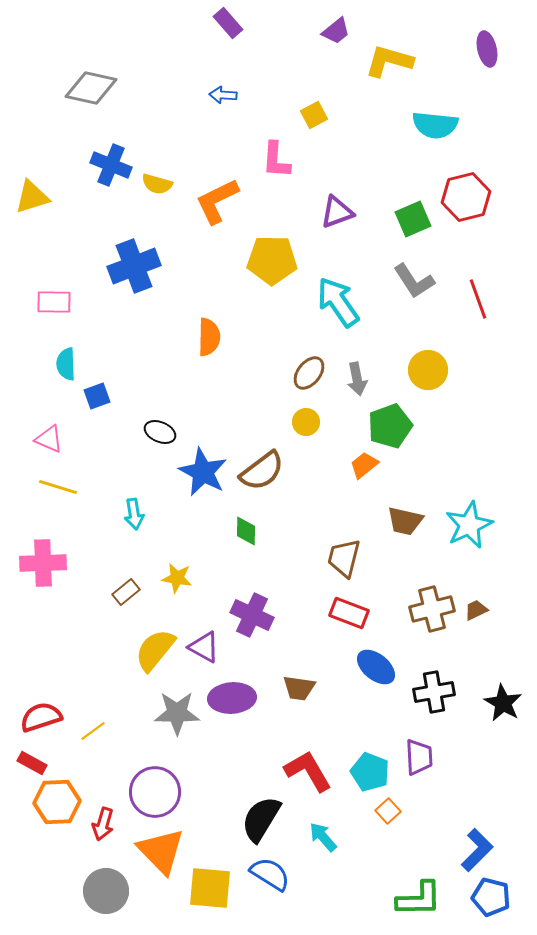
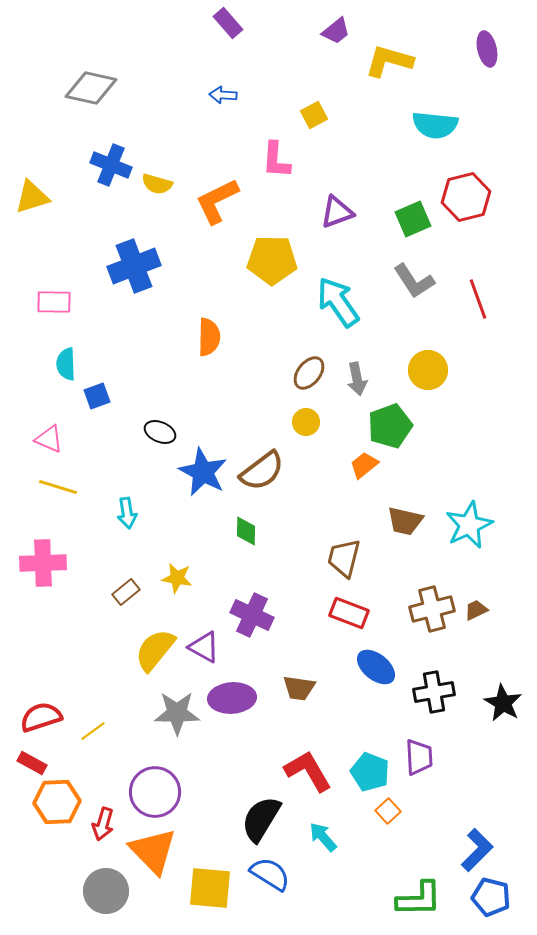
cyan arrow at (134, 514): moved 7 px left, 1 px up
orange triangle at (161, 851): moved 8 px left
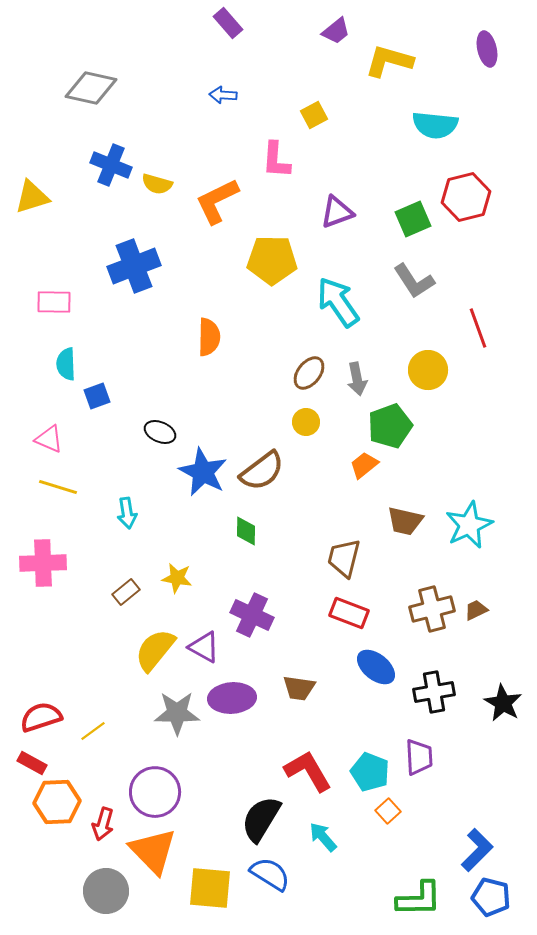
red line at (478, 299): moved 29 px down
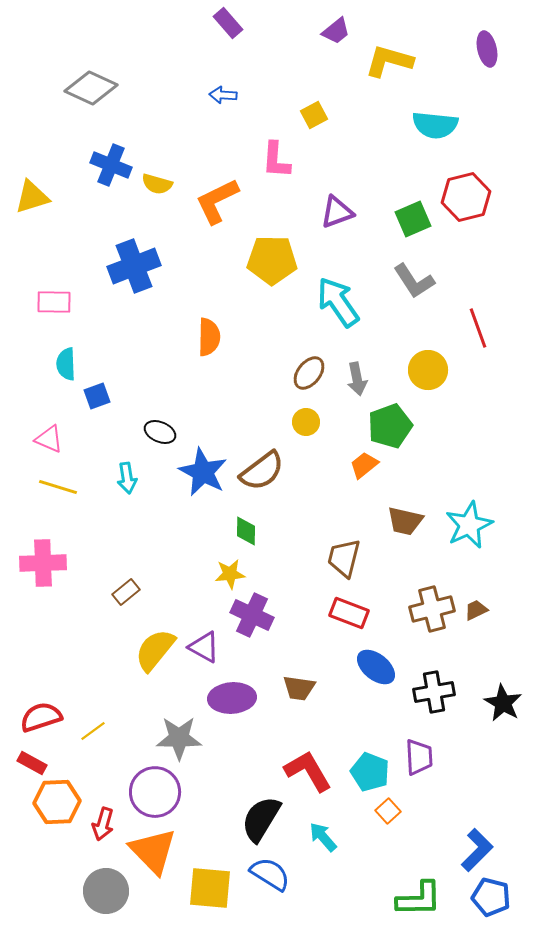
gray diamond at (91, 88): rotated 12 degrees clockwise
cyan arrow at (127, 513): moved 35 px up
yellow star at (177, 578): moved 53 px right, 4 px up; rotated 16 degrees counterclockwise
gray star at (177, 713): moved 2 px right, 25 px down
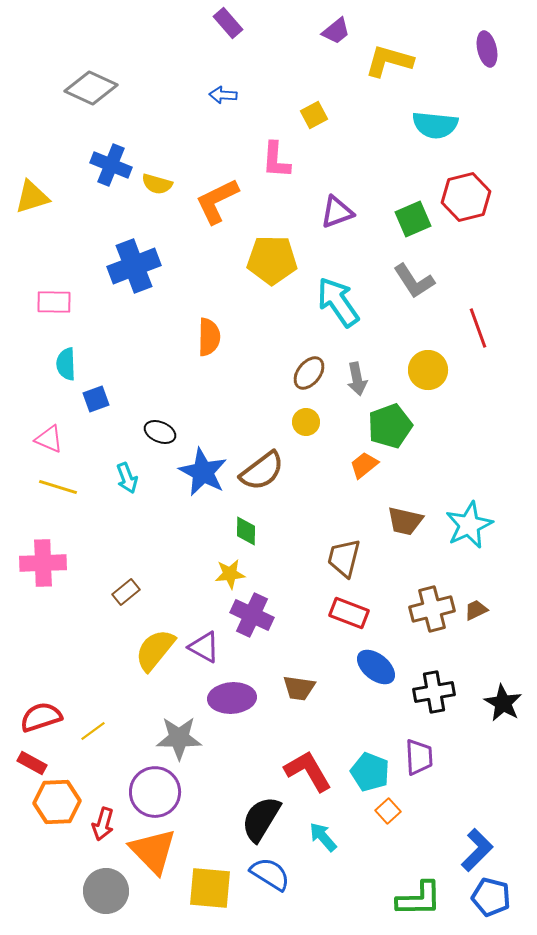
blue square at (97, 396): moved 1 px left, 3 px down
cyan arrow at (127, 478): rotated 12 degrees counterclockwise
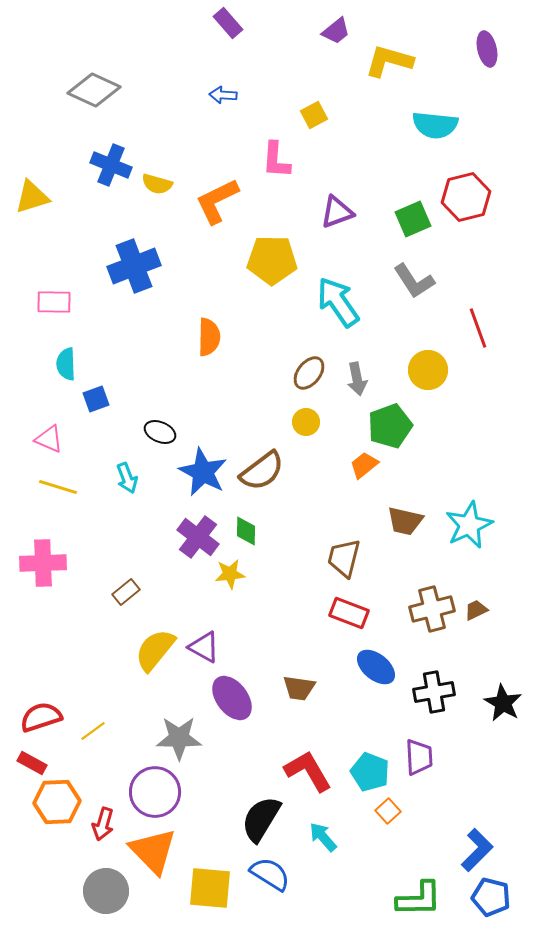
gray diamond at (91, 88): moved 3 px right, 2 px down
purple cross at (252, 615): moved 54 px left, 78 px up; rotated 12 degrees clockwise
purple ellipse at (232, 698): rotated 57 degrees clockwise
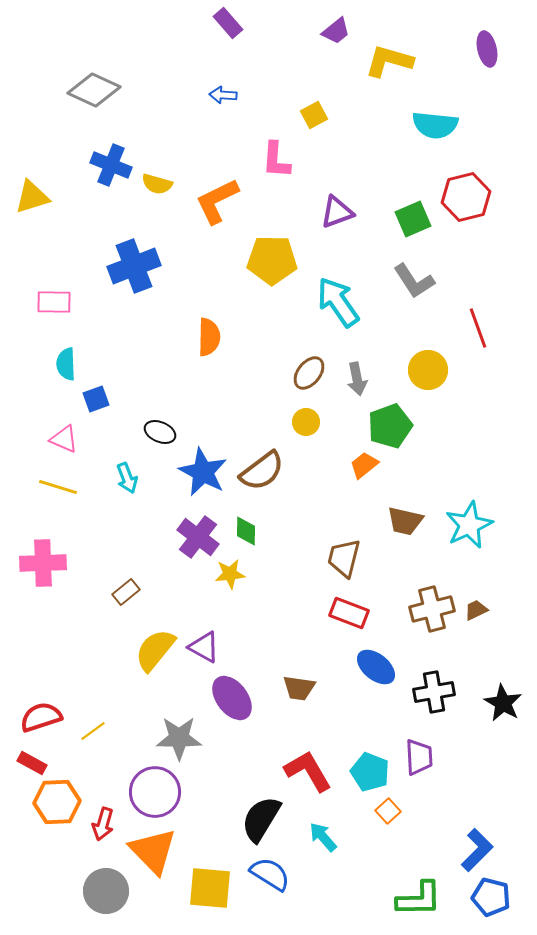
pink triangle at (49, 439): moved 15 px right
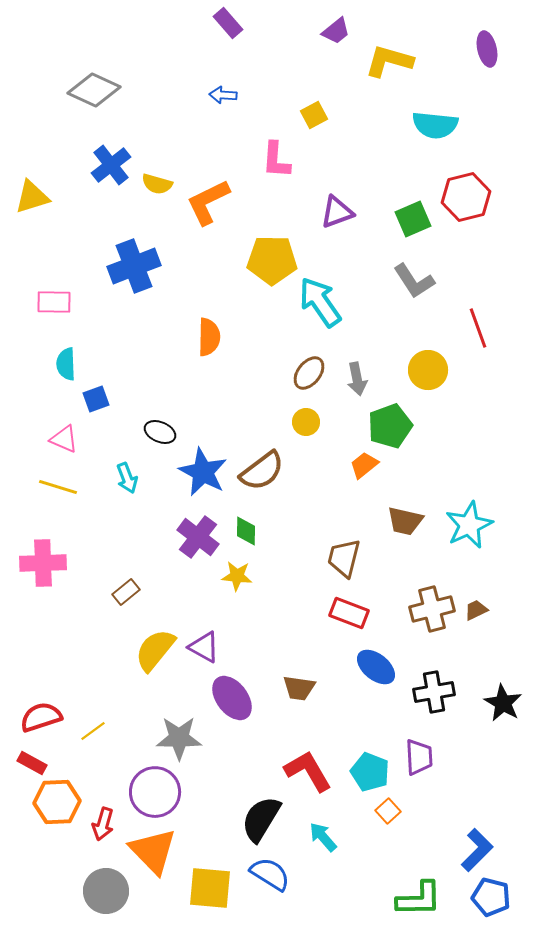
blue cross at (111, 165): rotated 30 degrees clockwise
orange L-shape at (217, 201): moved 9 px left, 1 px down
cyan arrow at (338, 302): moved 18 px left
yellow star at (230, 574): moved 7 px right, 2 px down; rotated 12 degrees clockwise
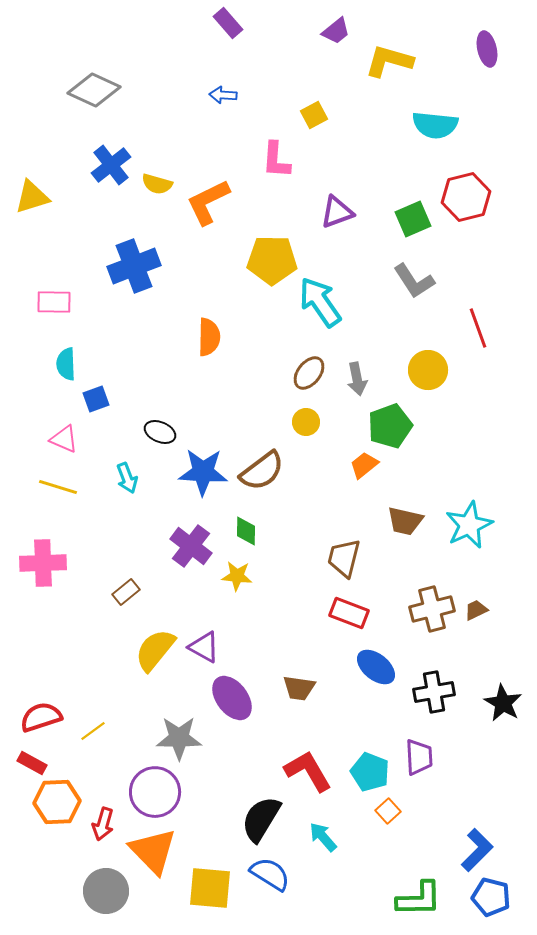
blue star at (203, 472): rotated 24 degrees counterclockwise
purple cross at (198, 537): moved 7 px left, 9 px down
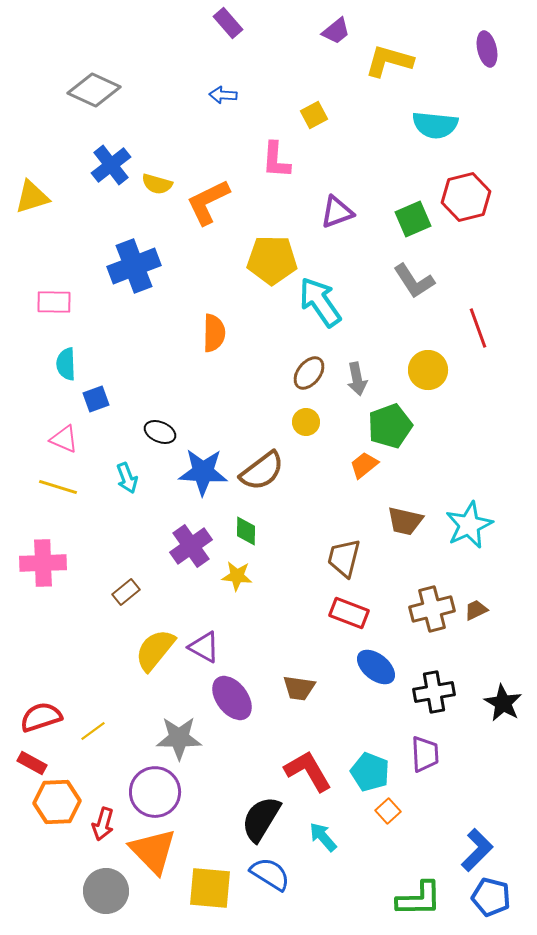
orange semicircle at (209, 337): moved 5 px right, 4 px up
purple cross at (191, 546): rotated 18 degrees clockwise
purple trapezoid at (419, 757): moved 6 px right, 3 px up
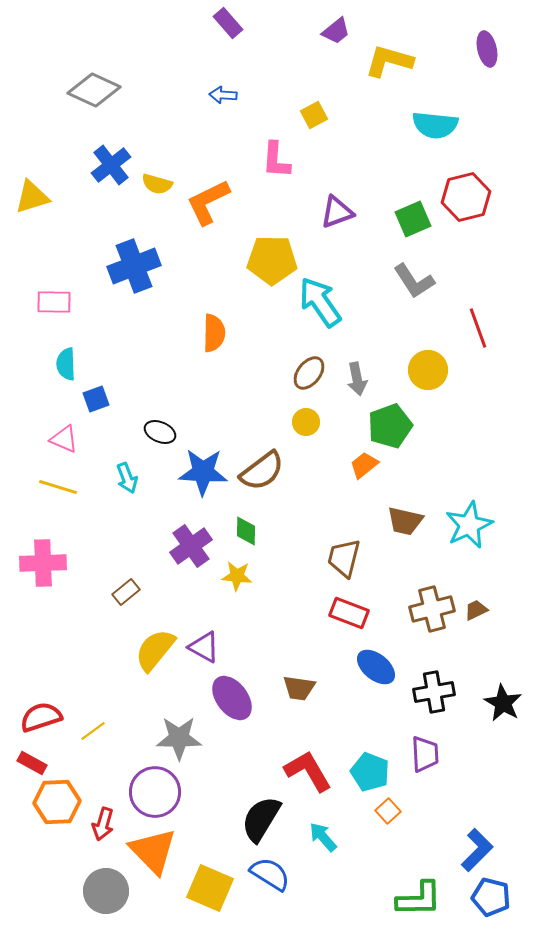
yellow square at (210, 888): rotated 18 degrees clockwise
